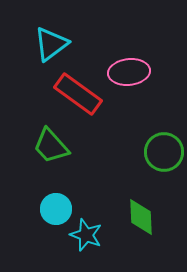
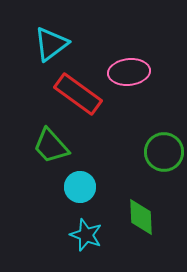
cyan circle: moved 24 px right, 22 px up
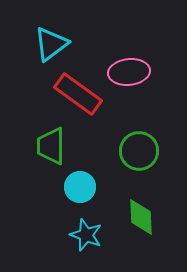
green trapezoid: rotated 42 degrees clockwise
green circle: moved 25 px left, 1 px up
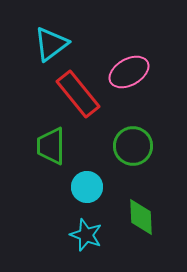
pink ellipse: rotated 24 degrees counterclockwise
red rectangle: rotated 15 degrees clockwise
green circle: moved 6 px left, 5 px up
cyan circle: moved 7 px right
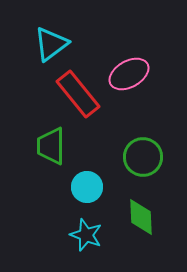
pink ellipse: moved 2 px down
green circle: moved 10 px right, 11 px down
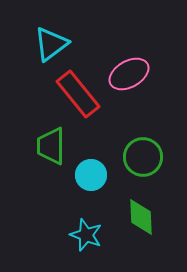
cyan circle: moved 4 px right, 12 px up
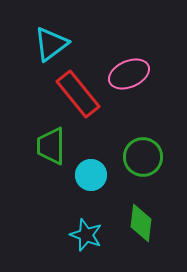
pink ellipse: rotated 6 degrees clockwise
green diamond: moved 6 px down; rotated 9 degrees clockwise
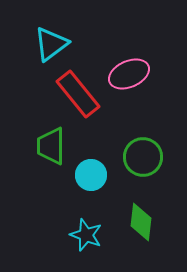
green diamond: moved 1 px up
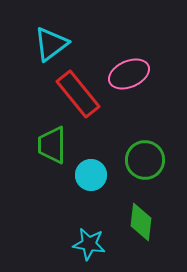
green trapezoid: moved 1 px right, 1 px up
green circle: moved 2 px right, 3 px down
cyan star: moved 3 px right, 9 px down; rotated 12 degrees counterclockwise
